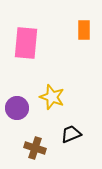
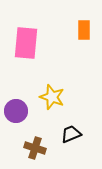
purple circle: moved 1 px left, 3 px down
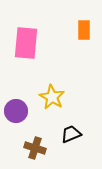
yellow star: rotated 10 degrees clockwise
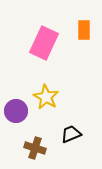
pink rectangle: moved 18 px right; rotated 20 degrees clockwise
yellow star: moved 6 px left
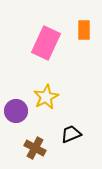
pink rectangle: moved 2 px right
yellow star: rotated 15 degrees clockwise
brown cross: rotated 10 degrees clockwise
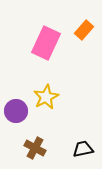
orange rectangle: rotated 42 degrees clockwise
black trapezoid: moved 12 px right, 15 px down; rotated 10 degrees clockwise
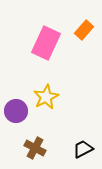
black trapezoid: rotated 15 degrees counterclockwise
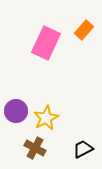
yellow star: moved 21 px down
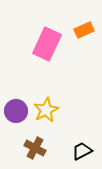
orange rectangle: rotated 24 degrees clockwise
pink rectangle: moved 1 px right, 1 px down
yellow star: moved 8 px up
black trapezoid: moved 1 px left, 2 px down
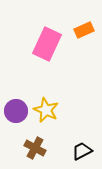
yellow star: rotated 20 degrees counterclockwise
